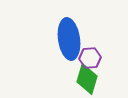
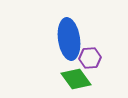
green diamond: moved 11 px left; rotated 52 degrees counterclockwise
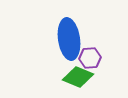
green diamond: moved 2 px right, 2 px up; rotated 32 degrees counterclockwise
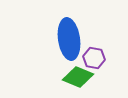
purple hexagon: moved 4 px right; rotated 15 degrees clockwise
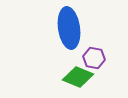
blue ellipse: moved 11 px up
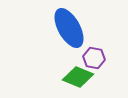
blue ellipse: rotated 21 degrees counterclockwise
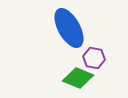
green diamond: moved 1 px down
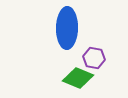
blue ellipse: moved 2 px left; rotated 30 degrees clockwise
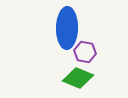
purple hexagon: moved 9 px left, 6 px up
